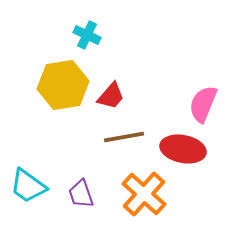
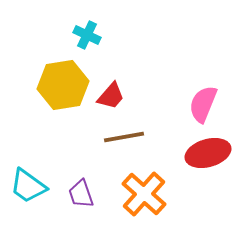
red ellipse: moved 25 px right, 4 px down; rotated 27 degrees counterclockwise
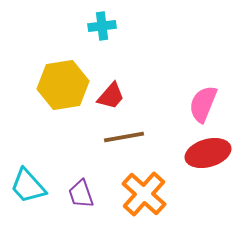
cyan cross: moved 15 px right, 9 px up; rotated 32 degrees counterclockwise
cyan trapezoid: rotated 12 degrees clockwise
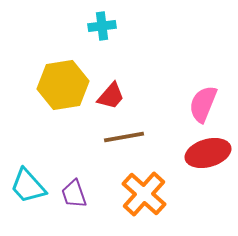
purple trapezoid: moved 7 px left
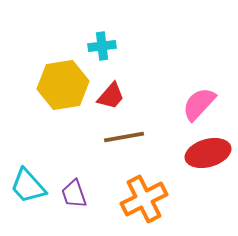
cyan cross: moved 20 px down
pink semicircle: moved 4 px left; rotated 21 degrees clockwise
orange cross: moved 5 px down; rotated 21 degrees clockwise
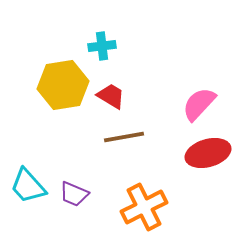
red trapezoid: rotated 100 degrees counterclockwise
purple trapezoid: rotated 48 degrees counterclockwise
orange cross: moved 8 px down
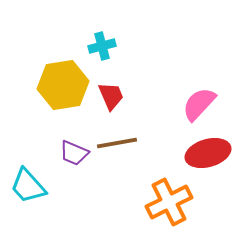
cyan cross: rotated 8 degrees counterclockwise
red trapezoid: rotated 36 degrees clockwise
brown line: moved 7 px left, 6 px down
purple trapezoid: moved 41 px up
orange cross: moved 25 px right, 5 px up
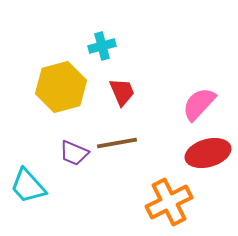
yellow hexagon: moved 2 px left, 2 px down; rotated 6 degrees counterclockwise
red trapezoid: moved 11 px right, 4 px up
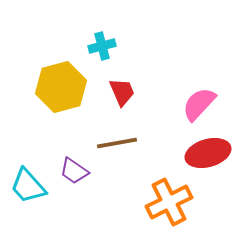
purple trapezoid: moved 18 px down; rotated 12 degrees clockwise
